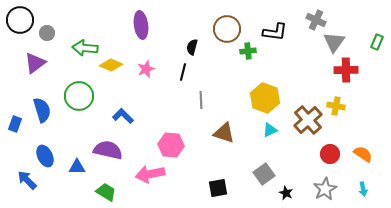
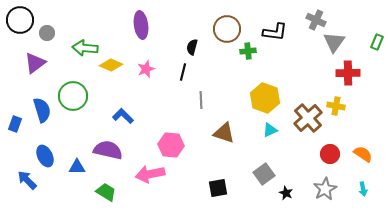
red cross: moved 2 px right, 3 px down
green circle: moved 6 px left
brown cross: moved 2 px up
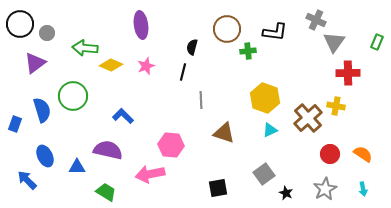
black circle: moved 4 px down
pink star: moved 3 px up
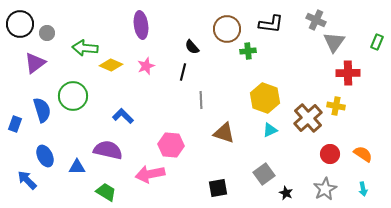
black L-shape: moved 4 px left, 8 px up
black semicircle: rotated 56 degrees counterclockwise
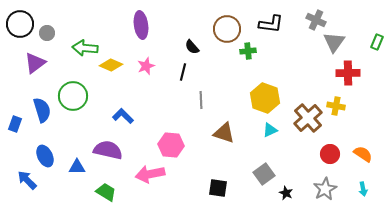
black square: rotated 18 degrees clockwise
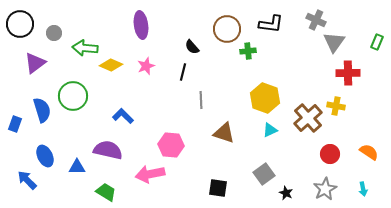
gray circle: moved 7 px right
orange semicircle: moved 6 px right, 2 px up
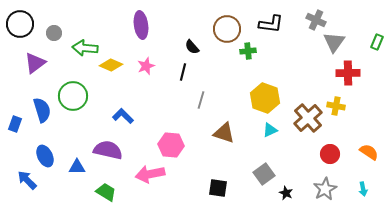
gray line: rotated 18 degrees clockwise
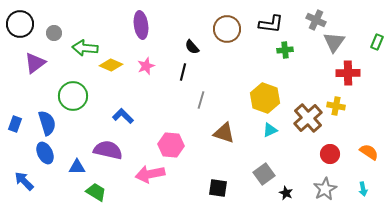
green cross: moved 37 px right, 1 px up
blue semicircle: moved 5 px right, 13 px down
blue ellipse: moved 3 px up
blue arrow: moved 3 px left, 1 px down
green trapezoid: moved 10 px left
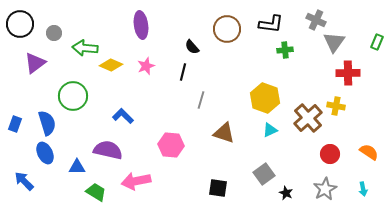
pink arrow: moved 14 px left, 7 px down
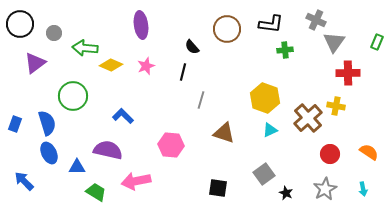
blue ellipse: moved 4 px right
